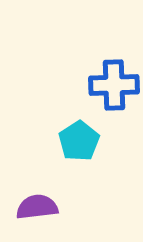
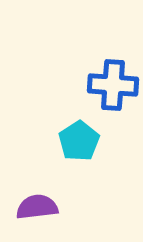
blue cross: moved 1 px left; rotated 6 degrees clockwise
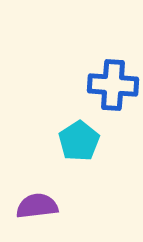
purple semicircle: moved 1 px up
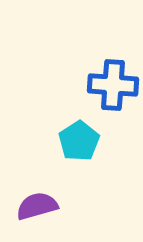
purple semicircle: rotated 9 degrees counterclockwise
